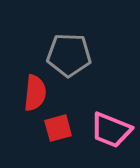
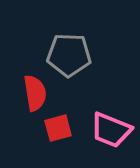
red semicircle: rotated 15 degrees counterclockwise
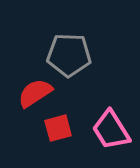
red semicircle: rotated 114 degrees counterclockwise
pink trapezoid: rotated 36 degrees clockwise
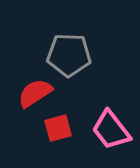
pink trapezoid: rotated 6 degrees counterclockwise
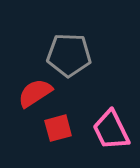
pink trapezoid: rotated 12 degrees clockwise
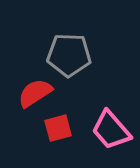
pink trapezoid: rotated 15 degrees counterclockwise
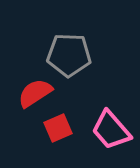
red square: rotated 8 degrees counterclockwise
